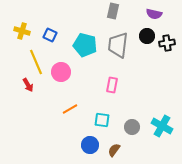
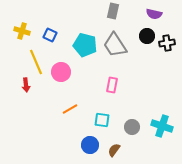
gray trapezoid: moved 3 px left; rotated 40 degrees counterclockwise
red arrow: moved 2 px left; rotated 24 degrees clockwise
cyan cross: rotated 10 degrees counterclockwise
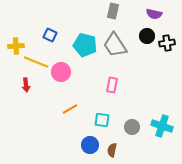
yellow cross: moved 6 px left, 15 px down; rotated 21 degrees counterclockwise
yellow line: rotated 45 degrees counterclockwise
brown semicircle: moved 2 px left; rotated 24 degrees counterclockwise
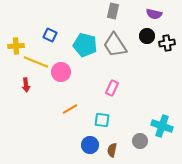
pink rectangle: moved 3 px down; rotated 14 degrees clockwise
gray circle: moved 8 px right, 14 px down
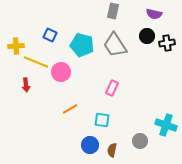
cyan pentagon: moved 3 px left
cyan cross: moved 4 px right, 1 px up
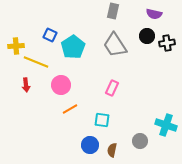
cyan pentagon: moved 9 px left, 2 px down; rotated 25 degrees clockwise
pink circle: moved 13 px down
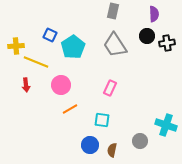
purple semicircle: rotated 105 degrees counterclockwise
pink rectangle: moved 2 px left
